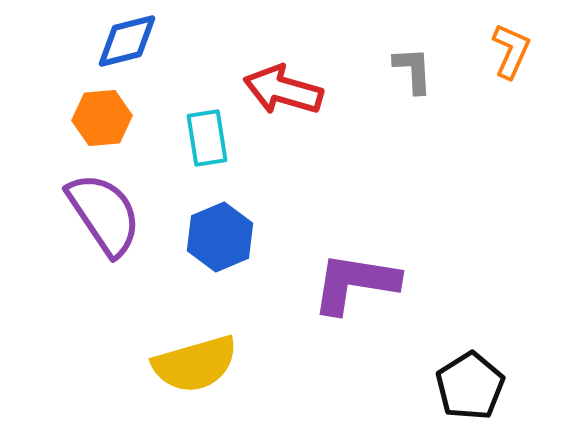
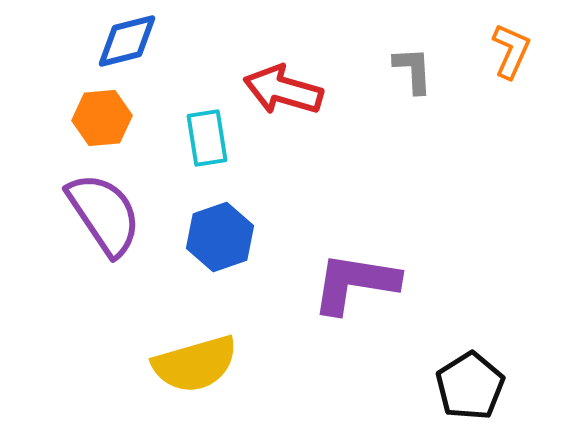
blue hexagon: rotated 4 degrees clockwise
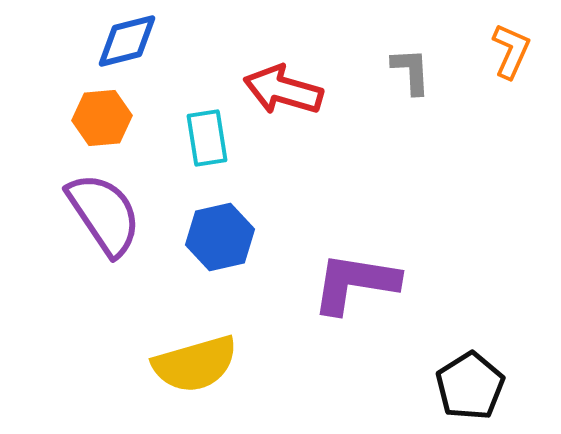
gray L-shape: moved 2 px left, 1 px down
blue hexagon: rotated 6 degrees clockwise
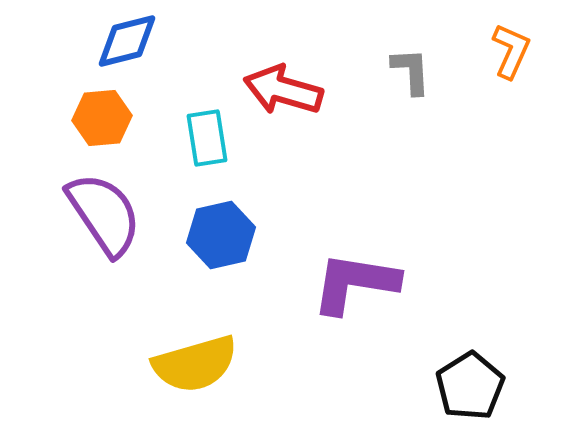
blue hexagon: moved 1 px right, 2 px up
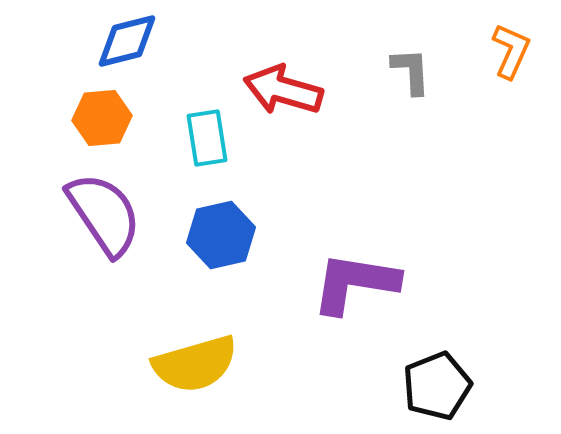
black pentagon: moved 33 px left; rotated 10 degrees clockwise
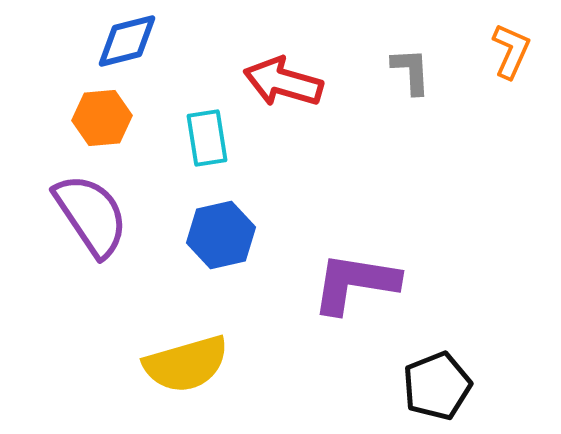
red arrow: moved 8 px up
purple semicircle: moved 13 px left, 1 px down
yellow semicircle: moved 9 px left
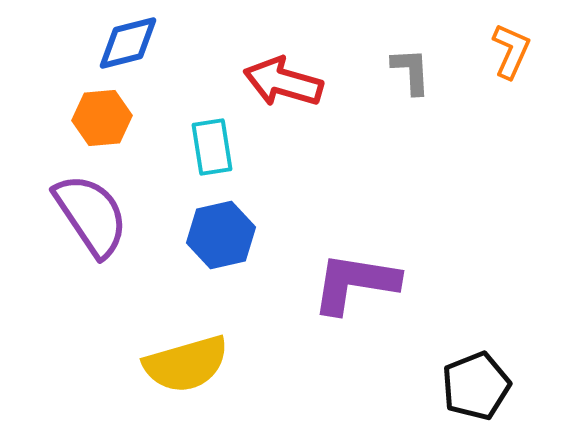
blue diamond: moved 1 px right, 2 px down
cyan rectangle: moved 5 px right, 9 px down
black pentagon: moved 39 px right
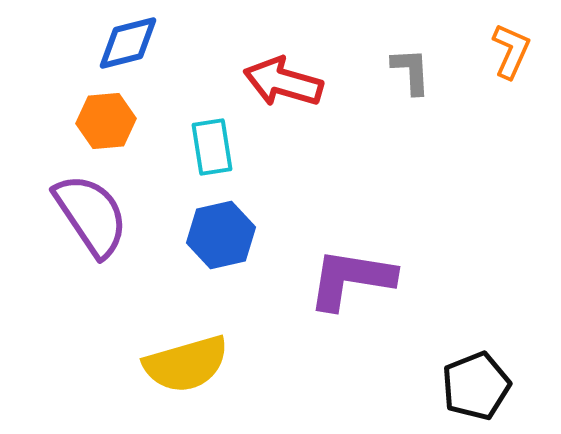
orange hexagon: moved 4 px right, 3 px down
purple L-shape: moved 4 px left, 4 px up
